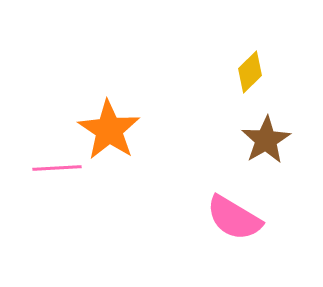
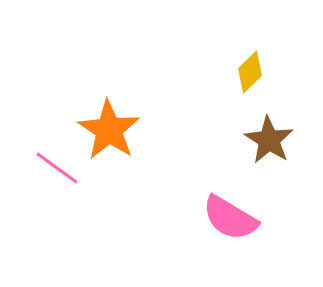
brown star: moved 3 px right; rotated 9 degrees counterclockwise
pink line: rotated 39 degrees clockwise
pink semicircle: moved 4 px left
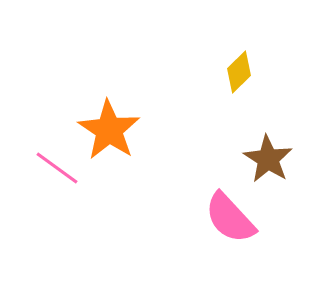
yellow diamond: moved 11 px left
brown star: moved 1 px left, 19 px down
pink semicircle: rotated 16 degrees clockwise
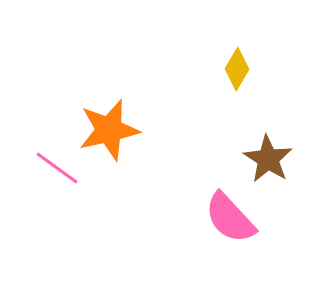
yellow diamond: moved 2 px left, 3 px up; rotated 15 degrees counterclockwise
orange star: rotated 26 degrees clockwise
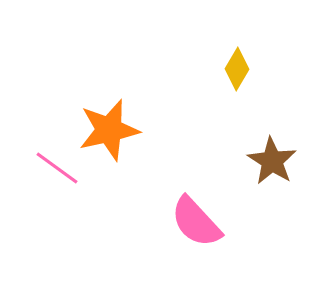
brown star: moved 4 px right, 2 px down
pink semicircle: moved 34 px left, 4 px down
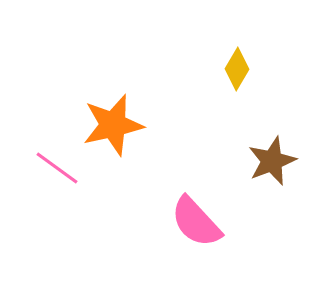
orange star: moved 4 px right, 5 px up
brown star: rotated 18 degrees clockwise
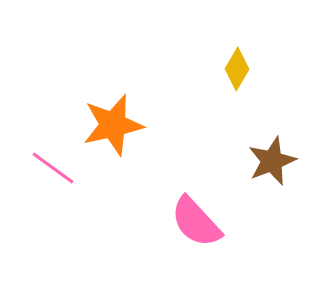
pink line: moved 4 px left
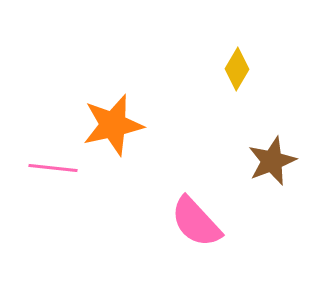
pink line: rotated 30 degrees counterclockwise
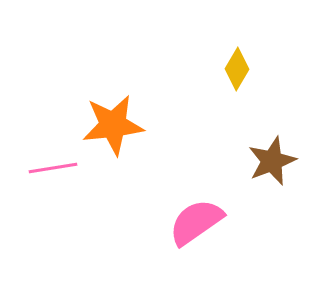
orange star: rotated 6 degrees clockwise
pink line: rotated 15 degrees counterclockwise
pink semicircle: rotated 98 degrees clockwise
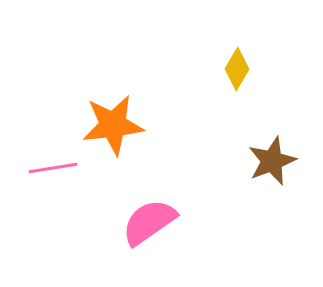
pink semicircle: moved 47 px left
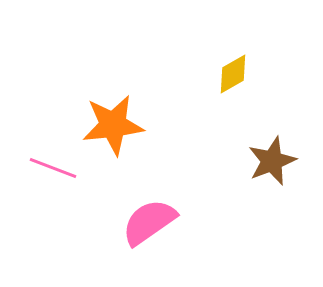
yellow diamond: moved 4 px left, 5 px down; rotated 30 degrees clockwise
pink line: rotated 30 degrees clockwise
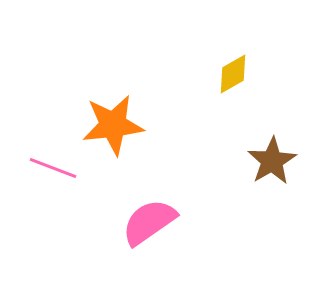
brown star: rotated 9 degrees counterclockwise
